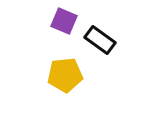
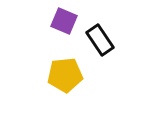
black rectangle: rotated 20 degrees clockwise
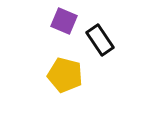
yellow pentagon: rotated 20 degrees clockwise
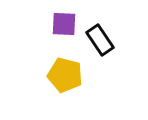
purple square: moved 3 px down; rotated 20 degrees counterclockwise
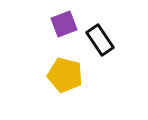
purple square: rotated 24 degrees counterclockwise
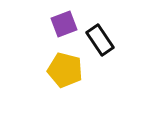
yellow pentagon: moved 5 px up
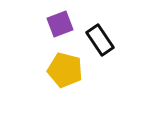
purple square: moved 4 px left
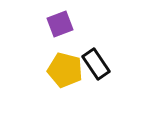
black rectangle: moved 4 px left, 24 px down
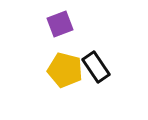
black rectangle: moved 3 px down
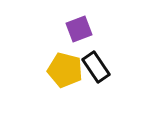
purple square: moved 19 px right, 5 px down
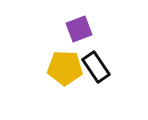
yellow pentagon: moved 2 px up; rotated 12 degrees counterclockwise
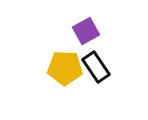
purple square: moved 7 px right, 2 px down; rotated 8 degrees counterclockwise
